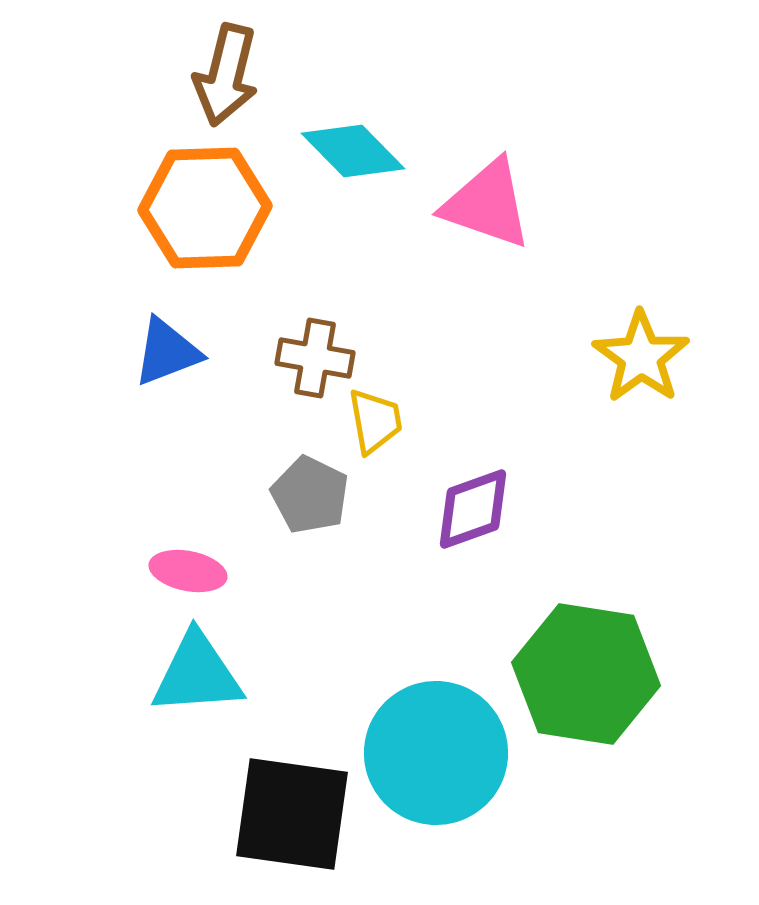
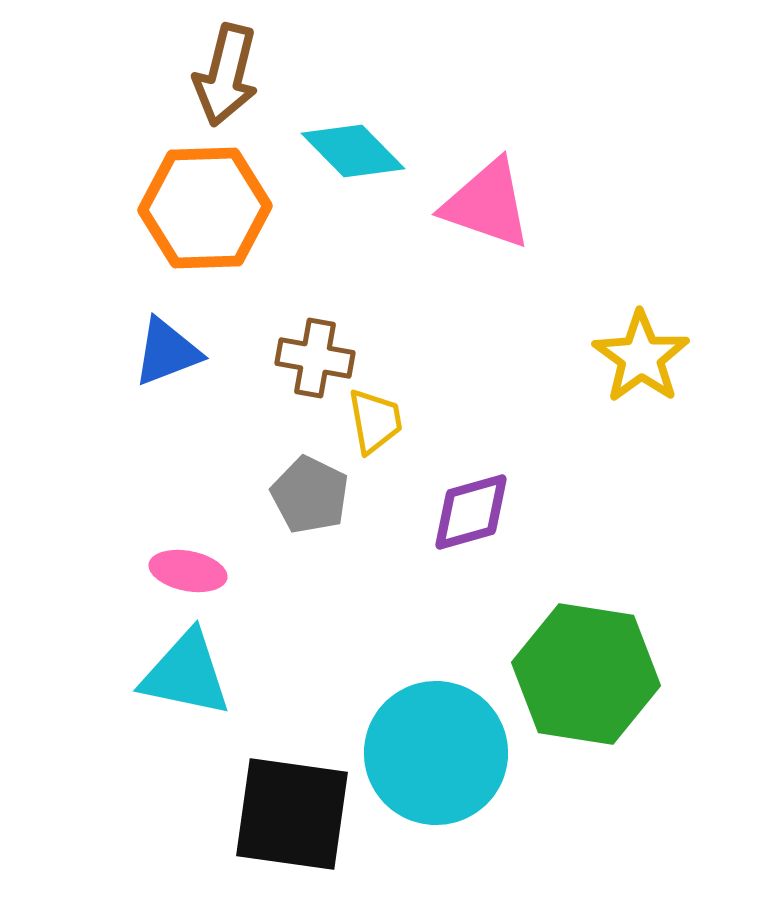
purple diamond: moved 2 px left, 3 px down; rotated 4 degrees clockwise
cyan triangle: moved 11 px left; rotated 16 degrees clockwise
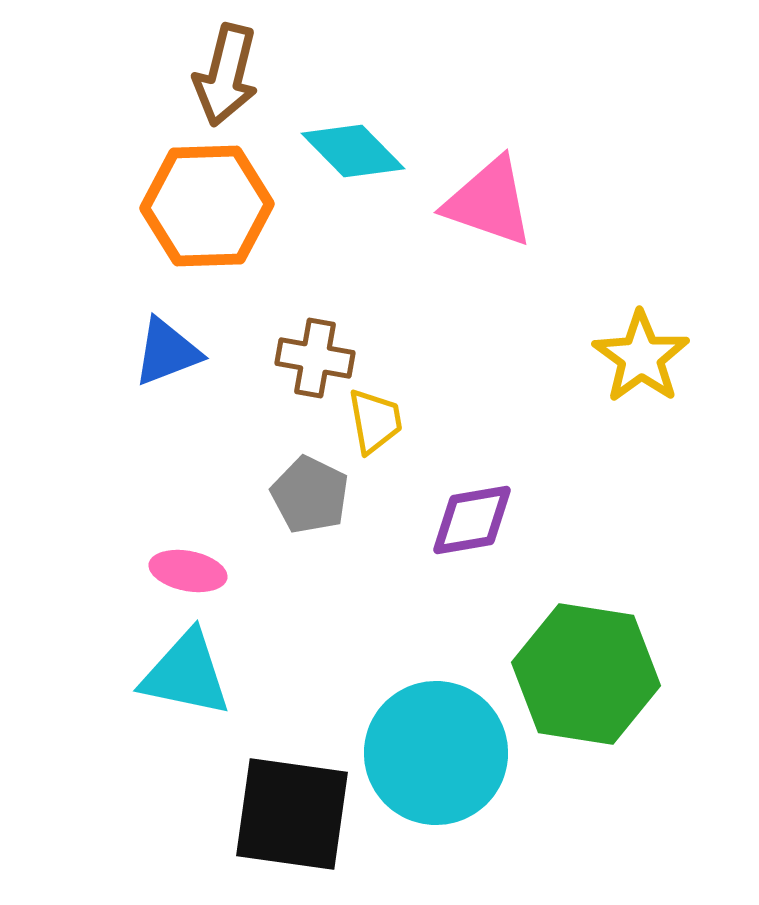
pink triangle: moved 2 px right, 2 px up
orange hexagon: moved 2 px right, 2 px up
purple diamond: moved 1 px right, 8 px down; rotated 6 degrees clockwise
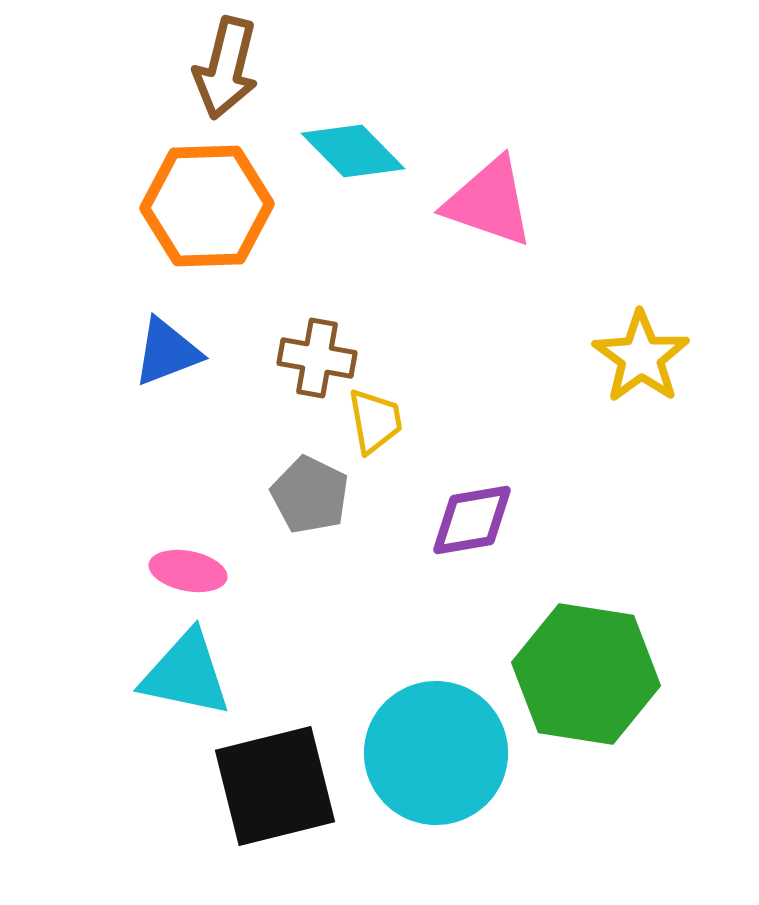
brown arrow: moved 7 px up
brown cross: moved 2 px right
black square: moved 17 px left, 28 px up; rotated 22 degrees counterclockwise
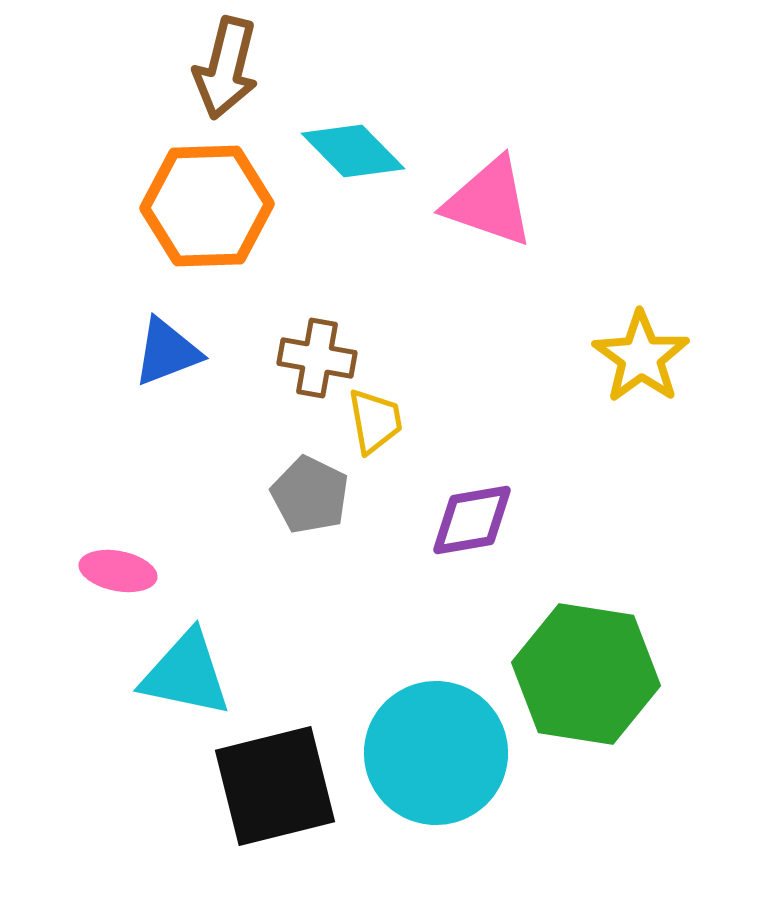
pink ellipse: moved 70 px left
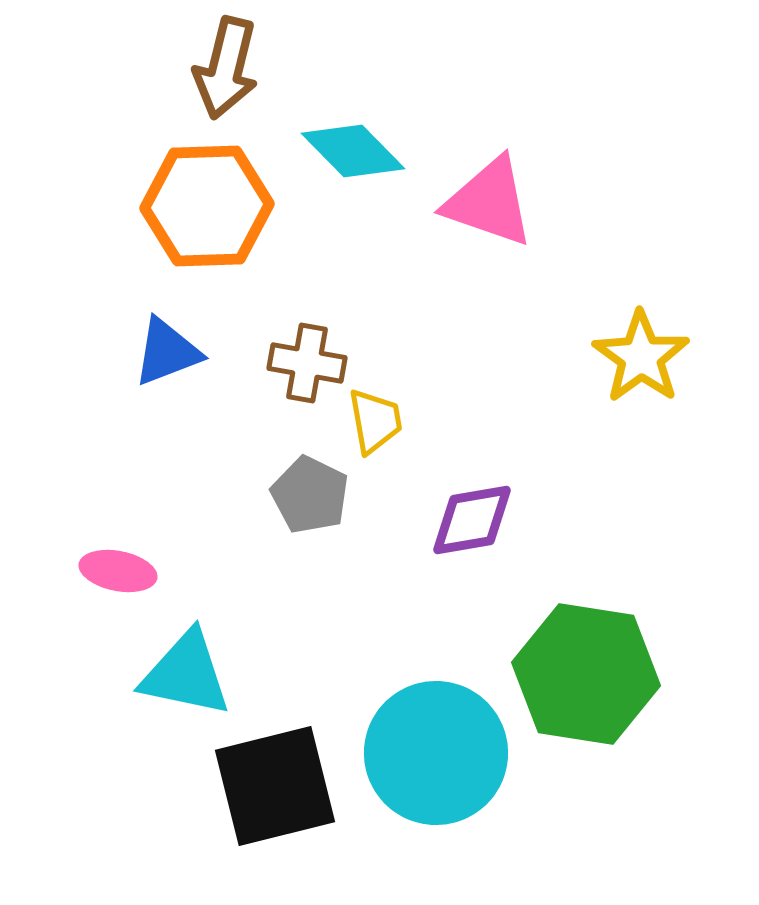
brown cross: moved 10 px left, 5 px down
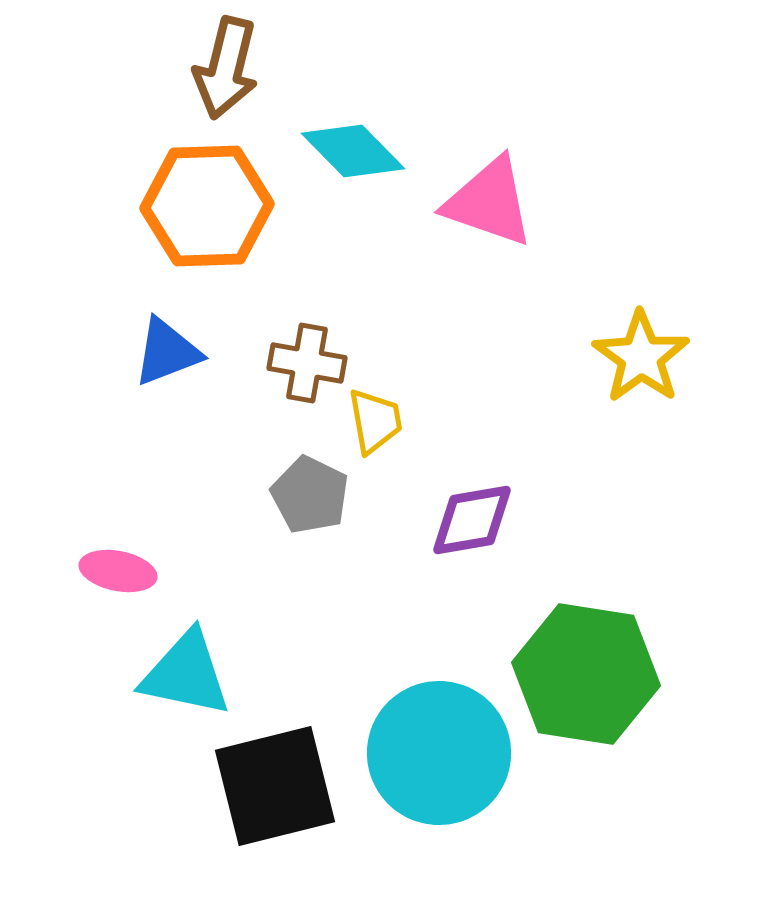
cyan circle: moved 3 px right
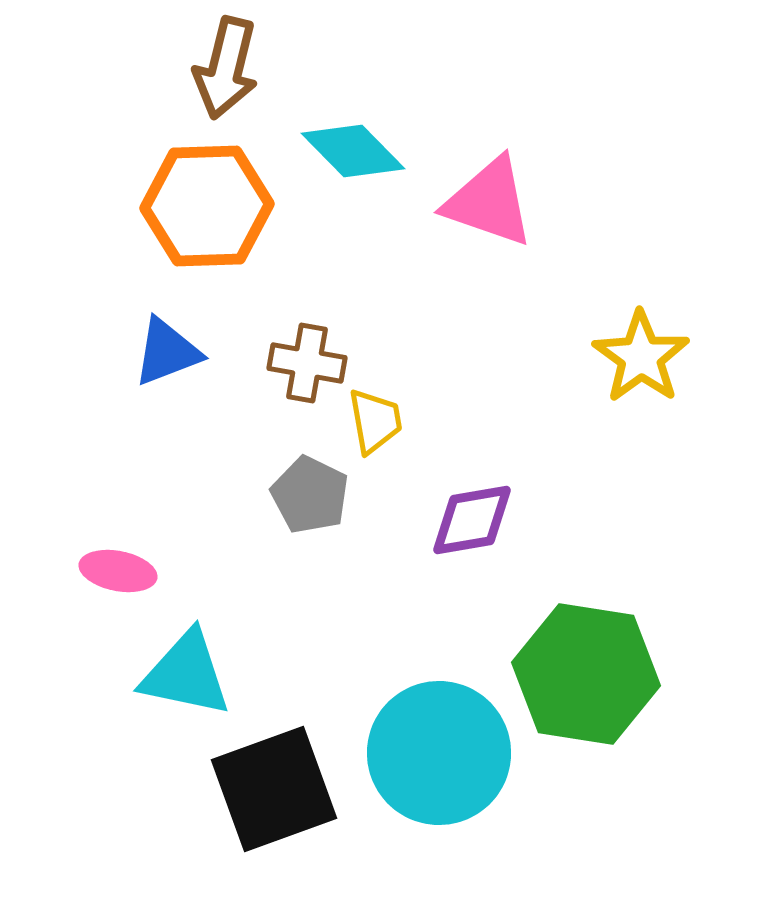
black square: moved 1 px left, 3 px down; rotated 6 degrees counterclockwise
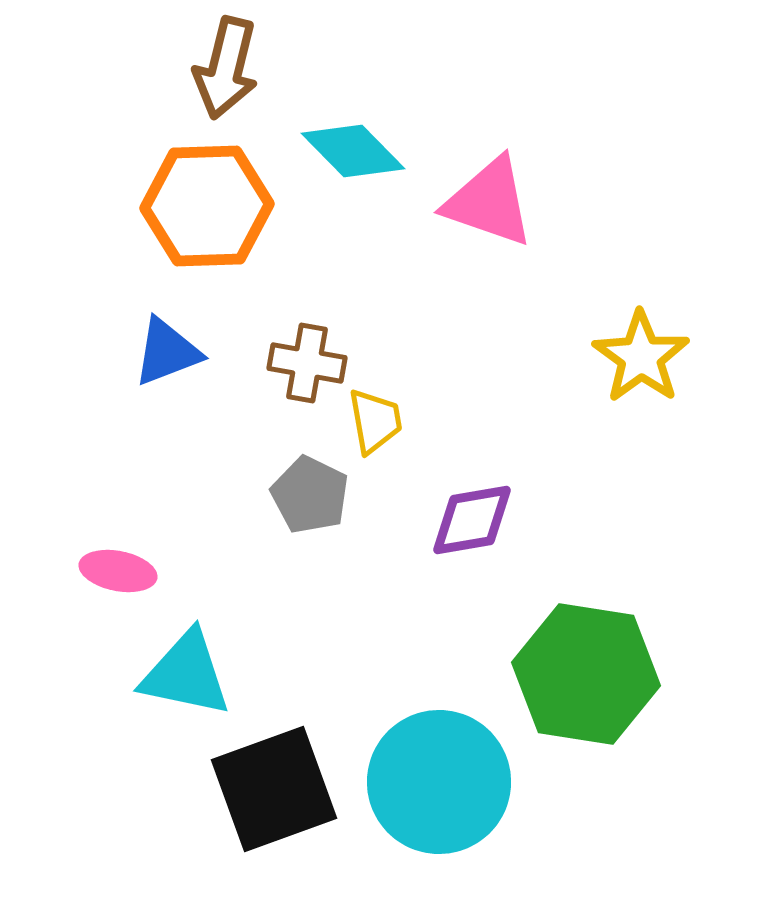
cyan circle: moved 29 px down
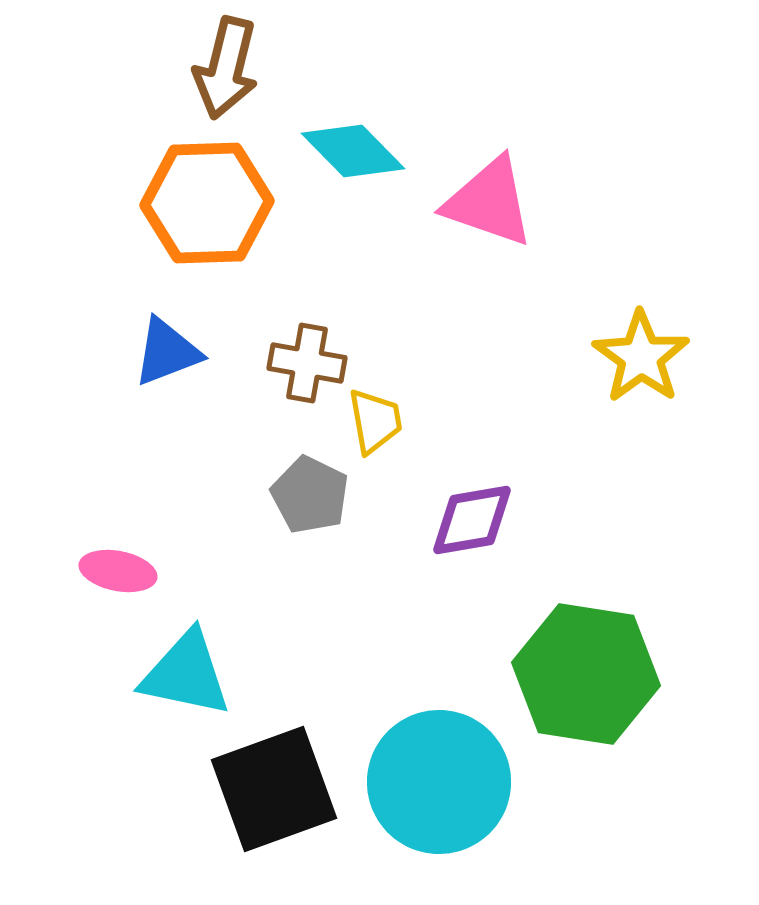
orange hexagon: moved 3 px up
